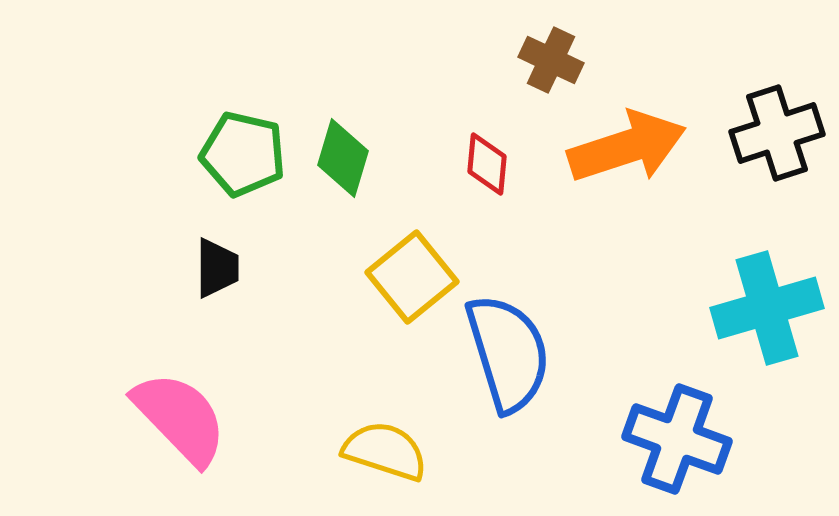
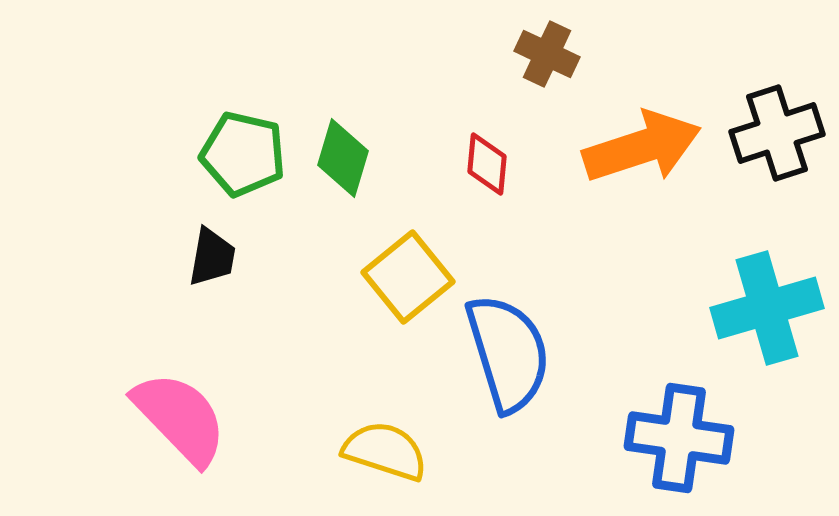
brown cross: moved 4 px left, 6 px up
orange arrow: moved 15 px right
black trapezoid: moved 5 px left, 11 px up; rotated 10 degrees clockwise
yellow square: moved 4 px left
blue cross: moved 2 px right, 1 px up; rotated 12 degrees counterclockwise
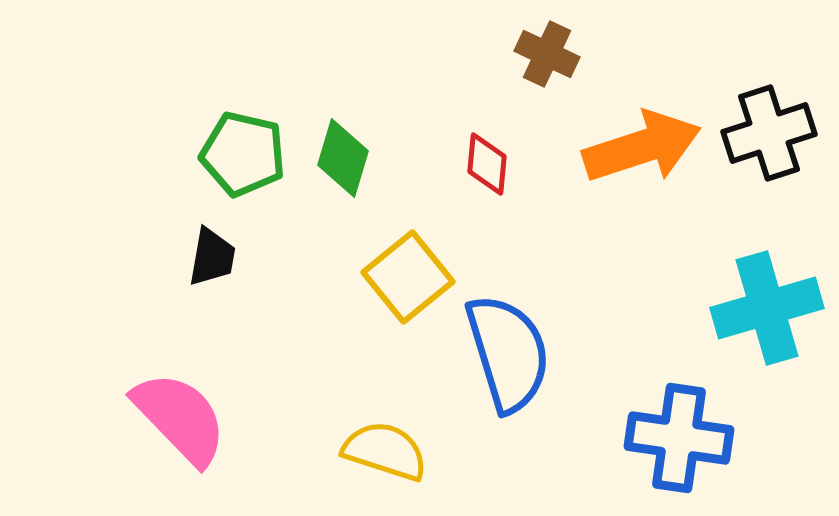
black cross: moved 8 px left
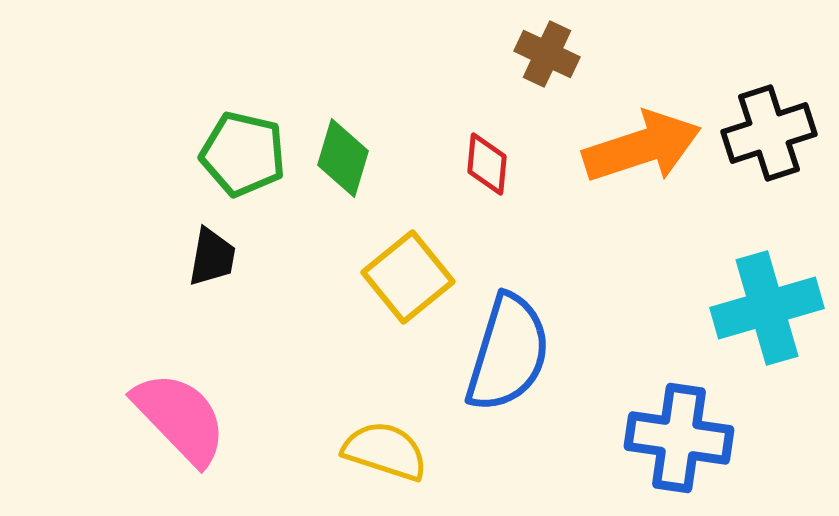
blue semicircle: rotated 34 degrees clockwise
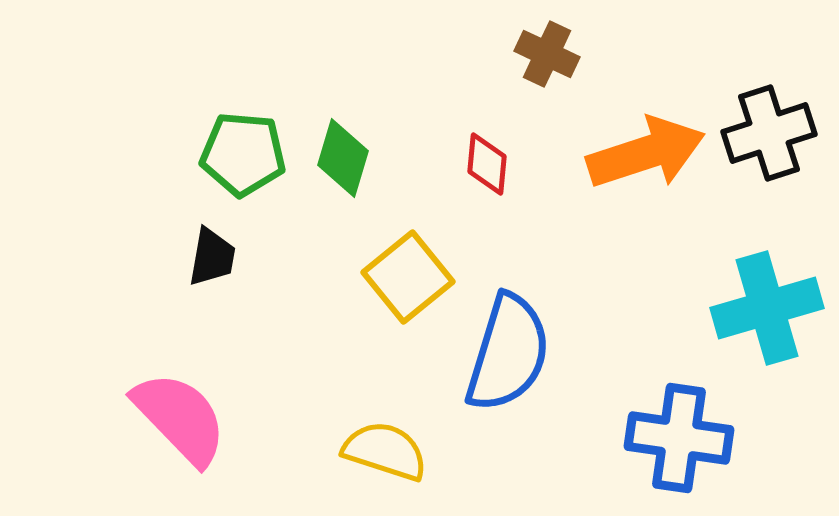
orange arrow: moved 4 px right, 6 px down
green pentagon: rotated 8 degrees counterclockwise
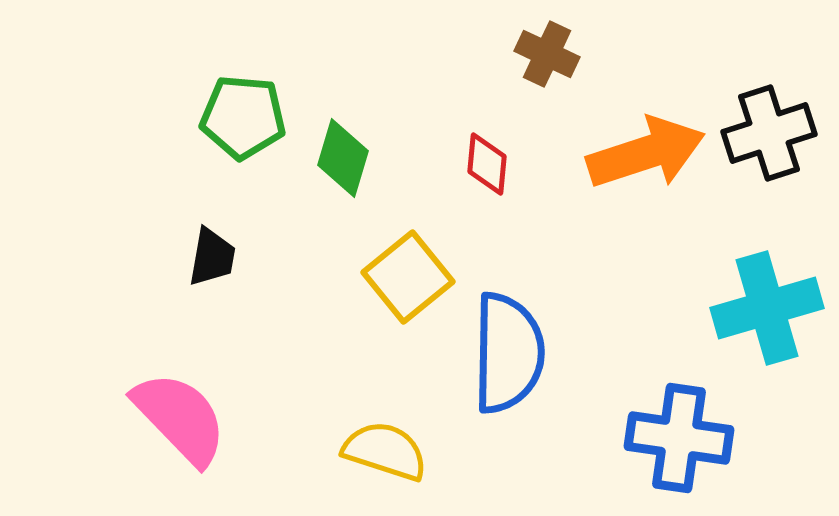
green pentagon: moved 37 px up
blue semicircle: rotated 16 degrees counterclockwise
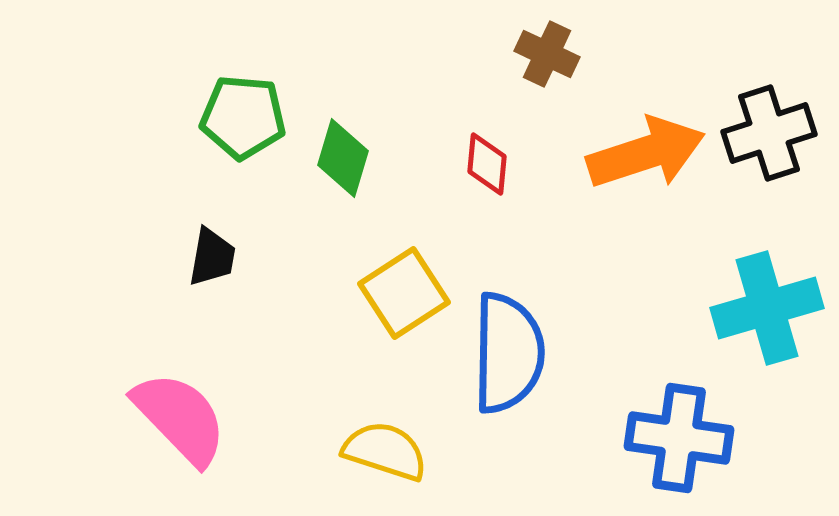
yellow square: moved 4 px left, 16 px down; rotated 6 degrees clockwise
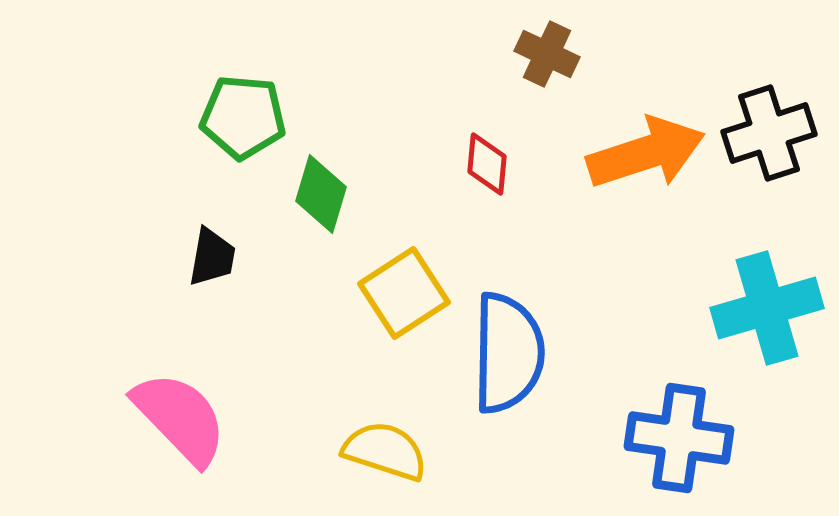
green diamond: moved 22 px left, 36 px down
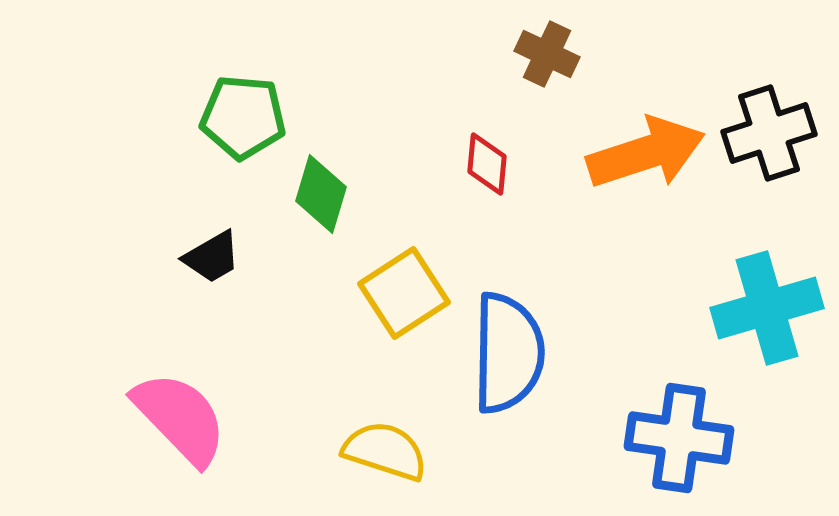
black trapezoid: rotated 50 degrees clockwise
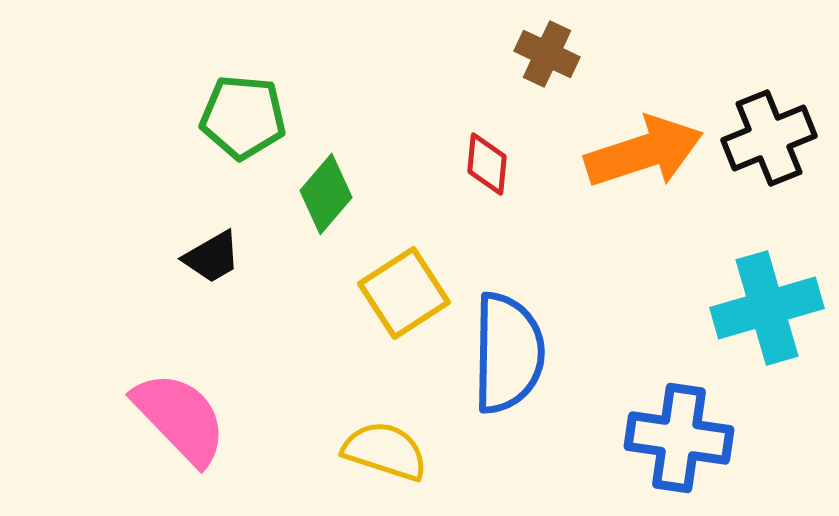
black cross: moved 5 px down; rotated 4 degrees counterclockwise
orange arrow: moved 2 px left, 1 px up
green diamond: moved 5 px right; rotated 24 degrees clockwise
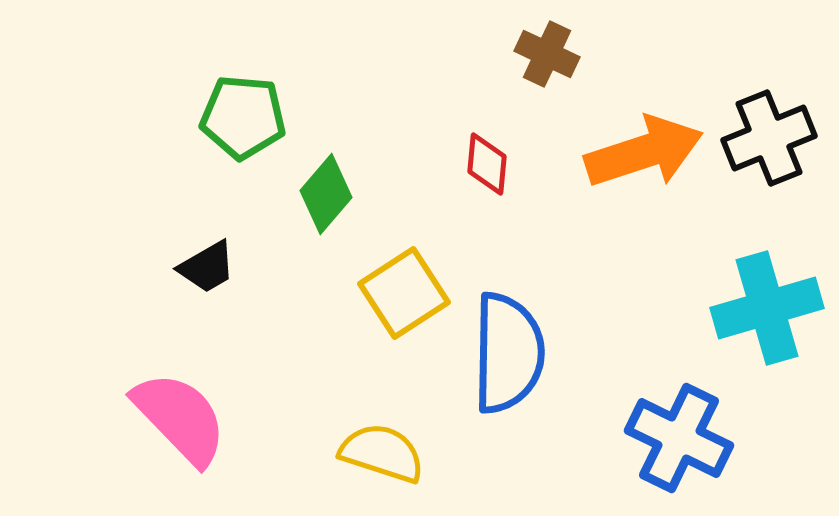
black trapezoid: moved 5 px left, 10 px down
blue cross: rotated 18 degrees clockwise
yellow semicircle: moved 3 px left, 2 px down
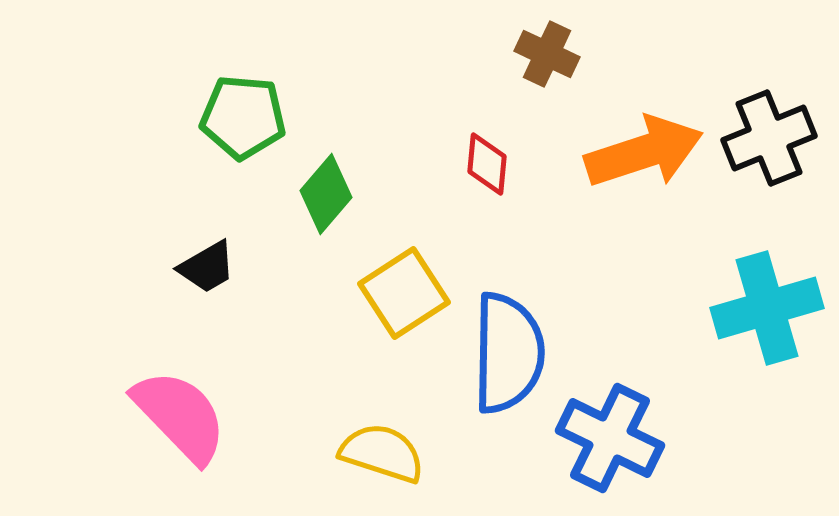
pink semicircle: moved 2 px up
blue cross: moved 69 px left
